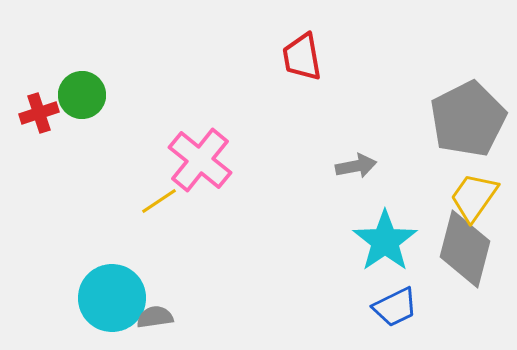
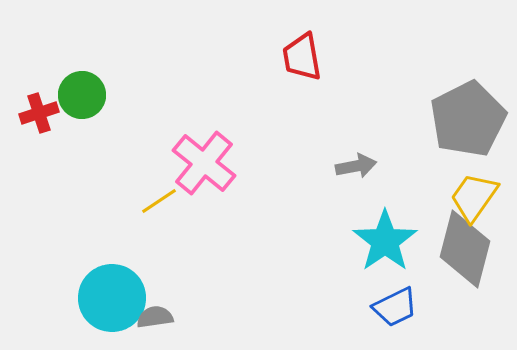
pink cross: moved 4 px right, 3 px down
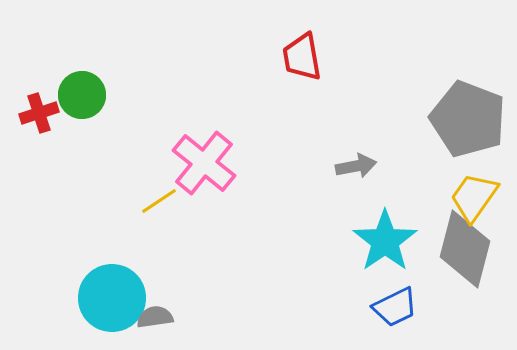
gray pentagon: rotated 24 degrees counterclockwise
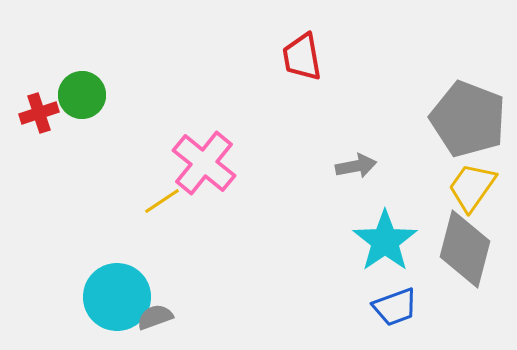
yellow trapezoid: moved 2 px left, 10 px up
yellow line: moved 3 px right
cyan circle: moved 5 px right, 1 px up
blue trapezoid: rotated 6 degrees clockwise
gray semicircle: rotated 12 degrees counterclockwise
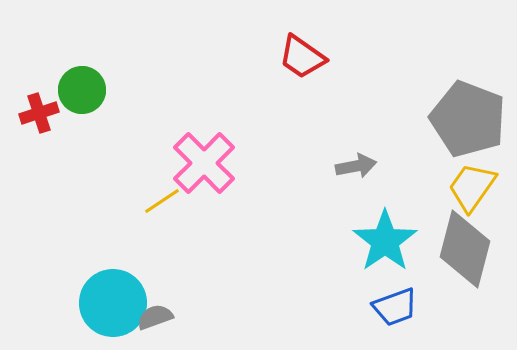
red trapezoid: rotated 45 degrees counterclockwise
green circle: moved 5 px up
pink cross: rotated 6 degrees clockwise
cyan circle: moved 4 px left, 6 px down
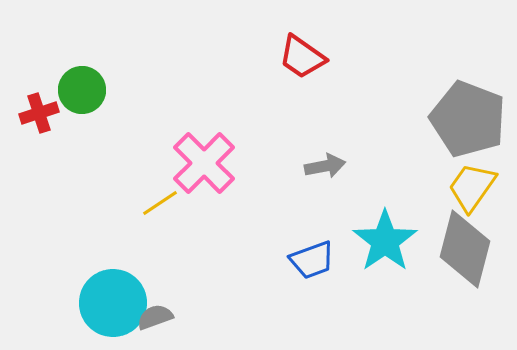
gray arrow: moved 31 px left
yellow line: moved 2 px left, 2 px down
blue trapezoid: moved 83 px left, 47 px up
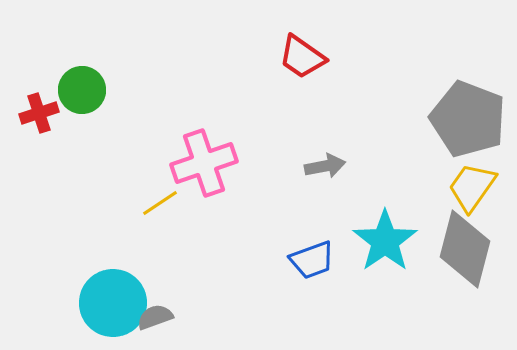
pink cross: rotated 26 degrees clockwise
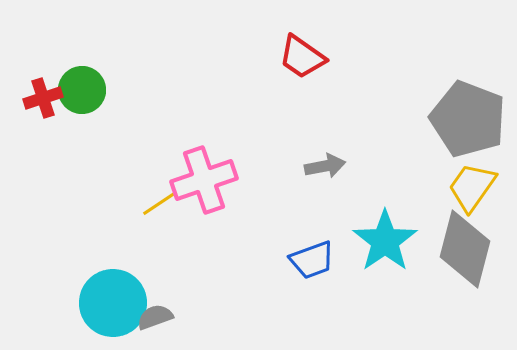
red cross: moved 4 px right, 15 px up
pink cross: moved 17 px down
